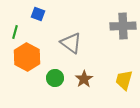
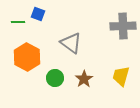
green line: moved 3 px right, 10 px up; rotated 72 degrees clockwise
yellow trapezoid: moved 3 px left, 4 px up
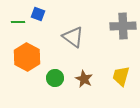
gray triangle: moved 2 px right, 6 px up
brown star: rotated 12 degrees counterclockwise
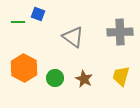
gray cross: moved 3 px left, 6 px down
orange hexagon: moved 3 px left, 11 px down
